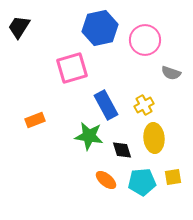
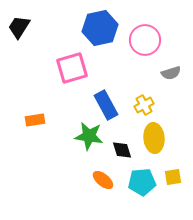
gray semicircle: rotated 36 degrees counterclockwise
orange rectangle: rotated 12 degrees clockwise
orange ellipse: moved 3 px left
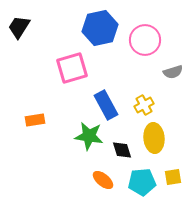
gray semicircle: moved 2 px right, 1 px up
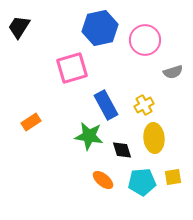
orange rectangle: moved 4 px left, 2 px down; rotated 24 degrees counterclockwise
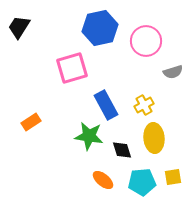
pink circle: moved 1 px right, 1 px down
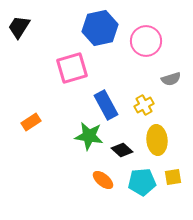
gray semicircle: moved 2 px left, 7 px down
yellow ellipse: moved 3 px right, 2 px down
black diamond: rotated 30 degrees counterclockwise
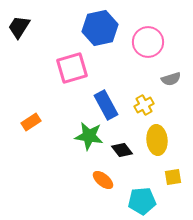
pink circle: moved 2 px right, 1 px down
black diamond: rotated 10 degrees clockwise
cyan pentagon: moved 19 px down
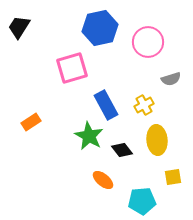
green star: rotated 20 degrees clockwise
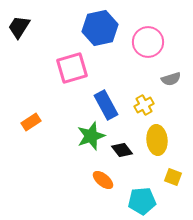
green star: moved 2 px right; rotated 24 degrees clockwise
yellow square: rotated 30 degrees clockwise
